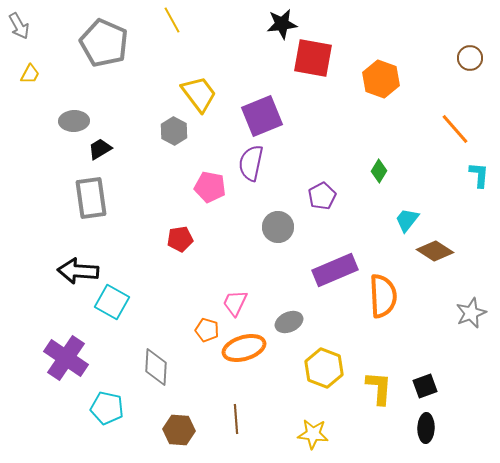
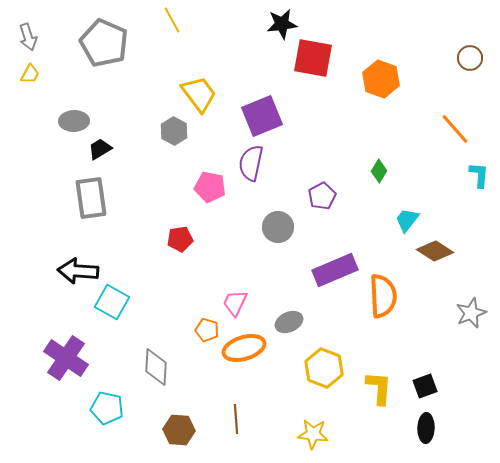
gray arrow at (19, 26): moved 9 px right, 11 px down; rotated 12 degrees clockwise
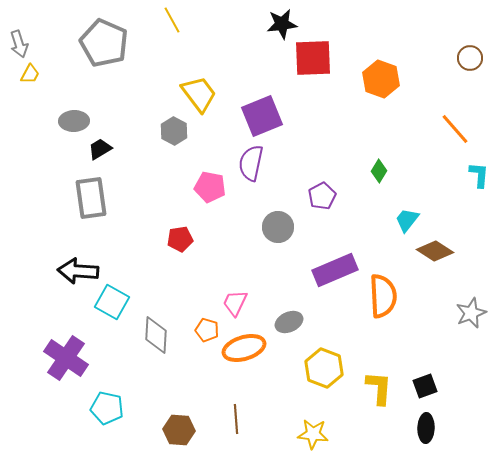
gray arrow at (28, 37): moved 9 px left, 7 px down
red square at (313, 58): rotated 12 degrees counterclockwise
gray diamond at (156, 367): moved 32 px up
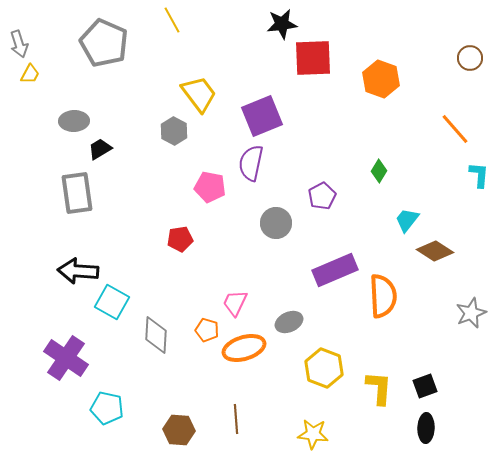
gray rectangle at (91, 198): moved 14 px left, 5 px up
gray circle at (278, 227): moved 2 px left, 4 px up
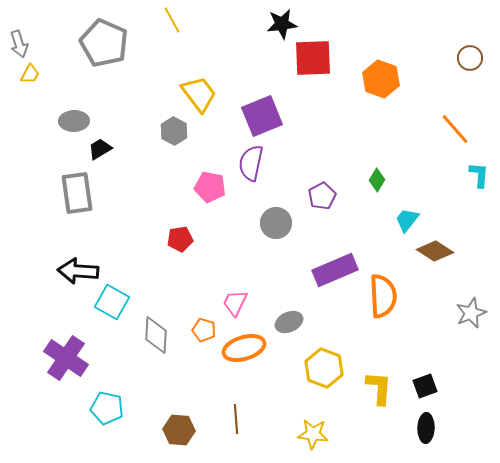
green diamond at (379, 171): moved 2 px left, 9 px down
orange pentagon at (207, 330): moved 3 px left
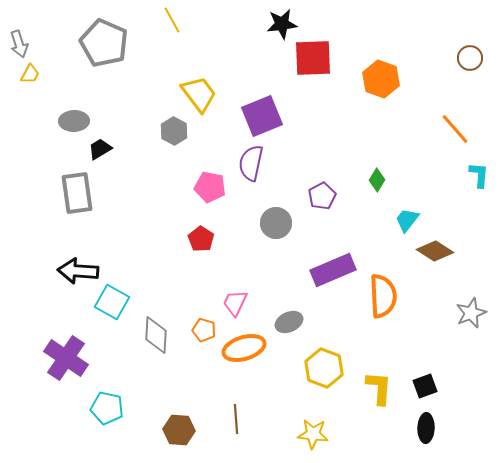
red pentagon at (180, 239): moved 21 px right; rotated 30 degrees counterclockwise
purple rectangle at (335, 270): moved 2 px left
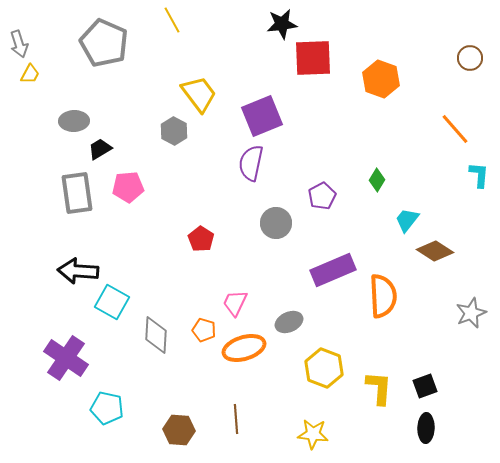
pink pentagon at (210, 187): moved 82 px left; rotated 16 degrees counterclockwise
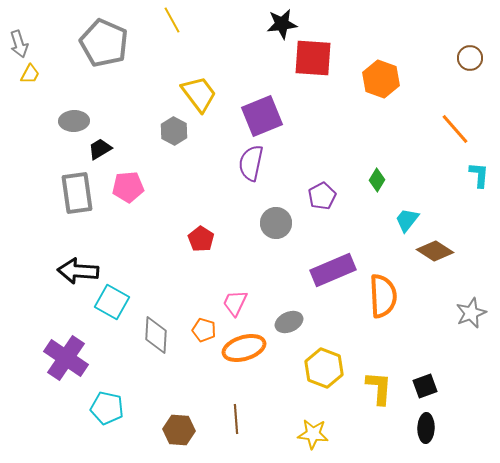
red square at (313, 58): rotated 6 degrees clockwise
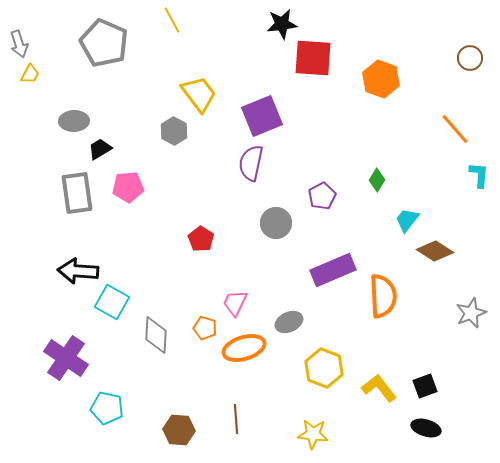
orange pentagon at (204, 330): moved 1 px right, 2 px up
yellow L-shape at (379, 388): rotated 42 degrees counterclockwise
black ellipse at (426, 428): rotated 76 degrees counterclockwise
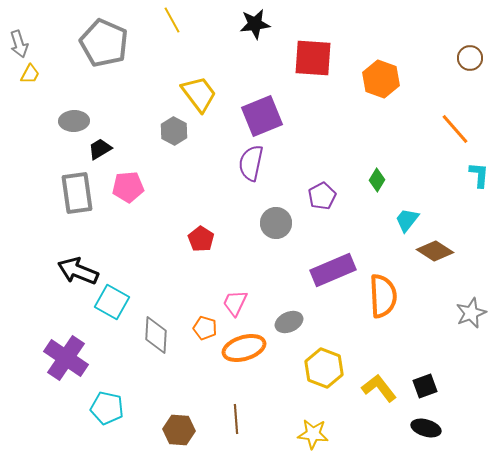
black star at (282, 24): moved 27 px left
black arrow at (78, 271): rotated 18 degrees clockwise
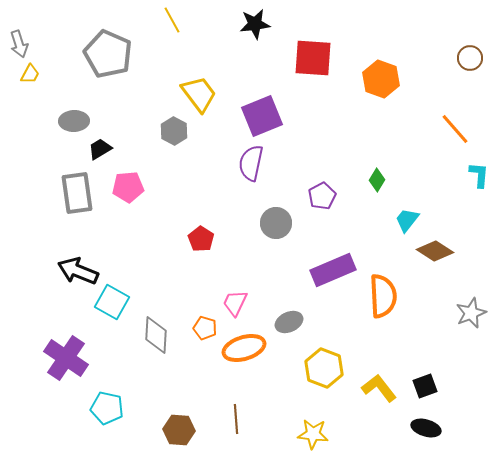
gray pentagon at (104, 43): moved 4 px right, 11 px down
